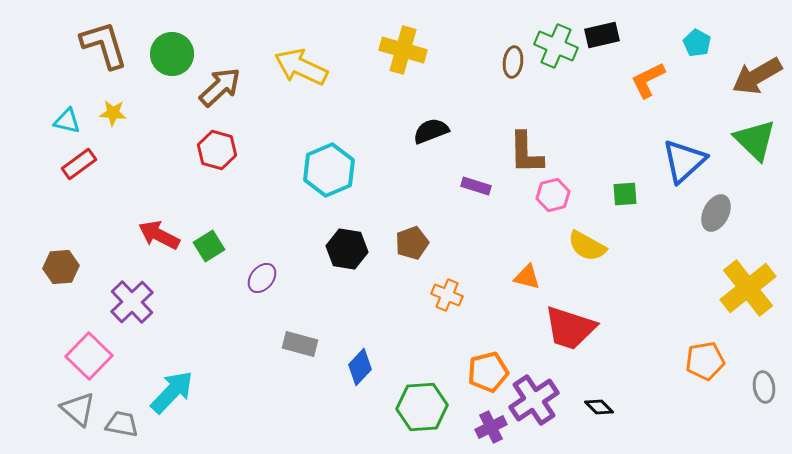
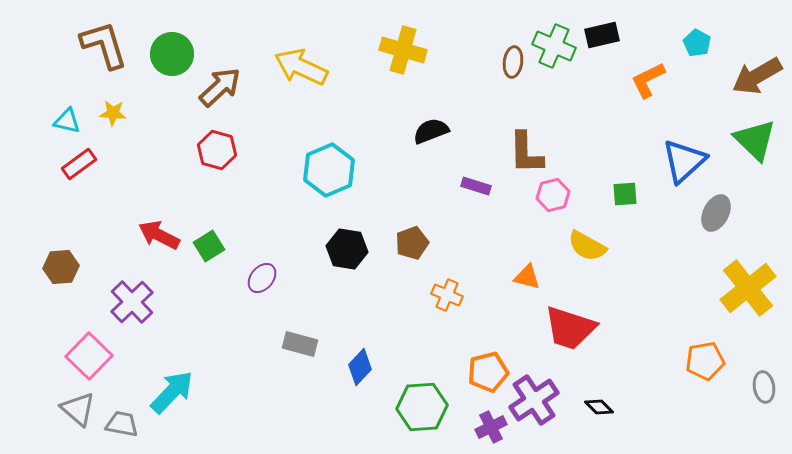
green cross at (556, 46): moved 2 px left
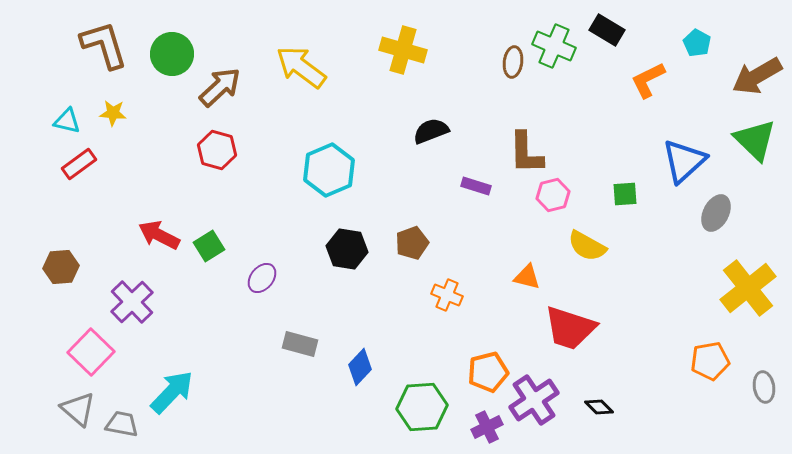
black rectangle at (602, 35): moved 5 px right, 5 px up; rotated 44 degrees clockwise
yellow arrow at (301, 67): rotated 12 degrees clockwise
pink square at (89, 356): moved 2 px right, 4 px up
orange pentagon at (705, 361): moved 5 px right
purple cross at (491, 427): moved 4 px left
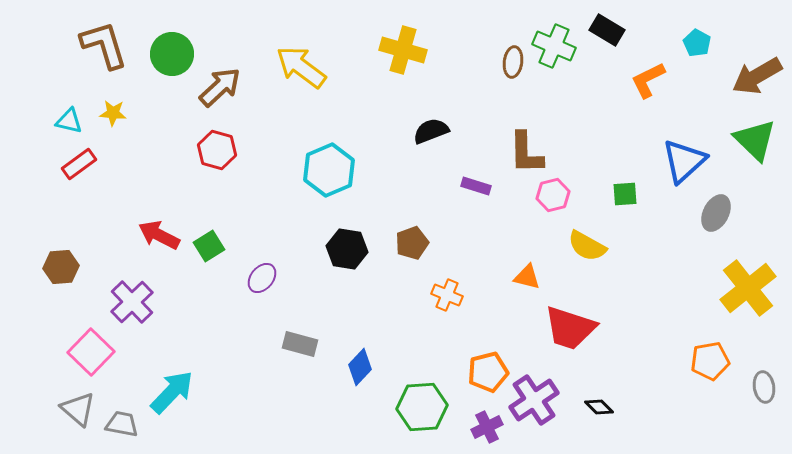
cyan triangle at (67, 121): moved 2 px right
